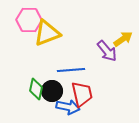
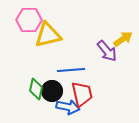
yellow triangle: moved 1 px right, 2 px down; rotated 8 degrees clockwise
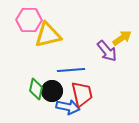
yellow arrow: moved 1 px left, 1 px up
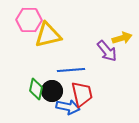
yellow arrow: rotated 18 degrees clockwise
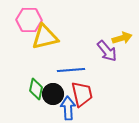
yellow triangle: moved 3 px left, 2 px down
black circle: moved 1 px right, 3 px down
blue arrow: moved 1 px down; rotated 105 degrees counterclockwise
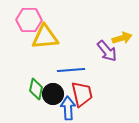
yellow triangle: rotated 8 degrees clockwise
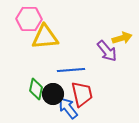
pink hexagon: moved 1 px up
blue arrow: rotated 35 degrees counterclockwise
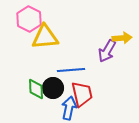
pink hexagon: rotated 25 degrees clockwise
yellow arrow: rotated 12 degrees clockwise
purple arrow: rotated 70 degrees clockwise
green diamond: rotated 15 degrees counterclockwise
black circle: moved 6 px up
blue arrow: moved 1 px right; rotated 50 degrees clockwise
